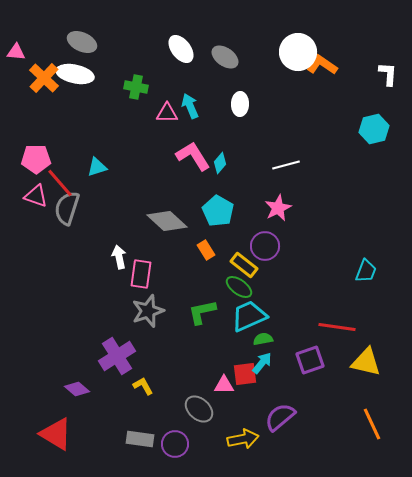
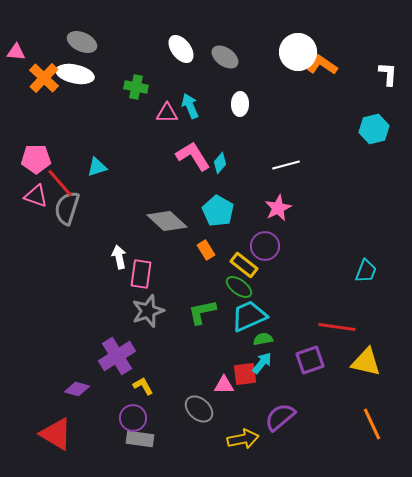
purple diamond at (77, 389): rotated 25 degrees counterclockwise
purple circle at (175, 444): moved 42 px left, 26 px up
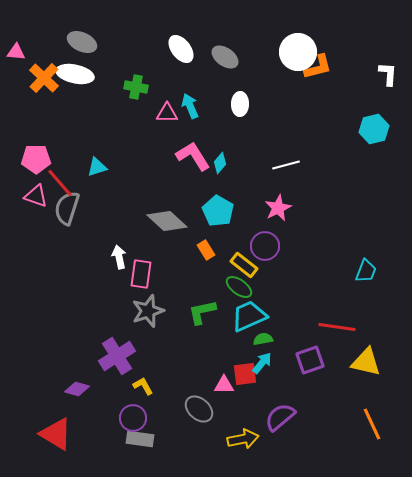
orange L-shape at (322, 65): moved 4 px left, 2 px down; rotated 132 degrees clockwise
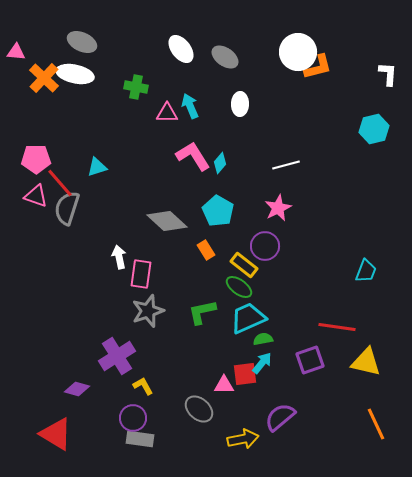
cyan trapezoid at (249, 316): moved 1 px left, 2 px down
orange line at (372, 424): moved 4 px right
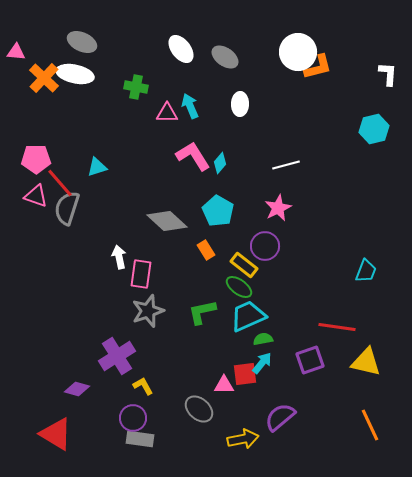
cyan trapezoid at (248, 318): moved 2 px up
orange line at (376, 424): moved 6 px left, 1 px down
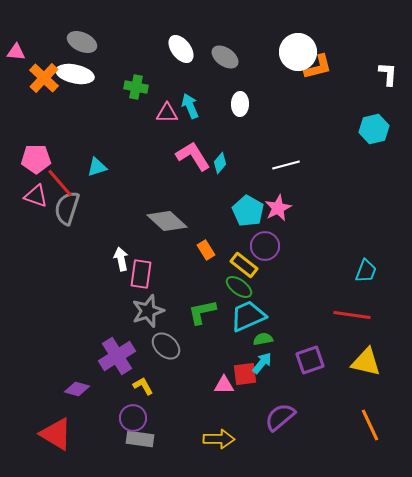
cyan pentagon at (218, 211): moved 30 px right
white arrow at (119, 257): moved 2 px right, 2 px down
red line at (337, 327): moved 15 px right, 12 px up
gray ellipse at (199, 409): moved 33 px left, 63 px up
yellow arrow at (243, 439): moved 24 px left; rotated 12 degrees clockwise
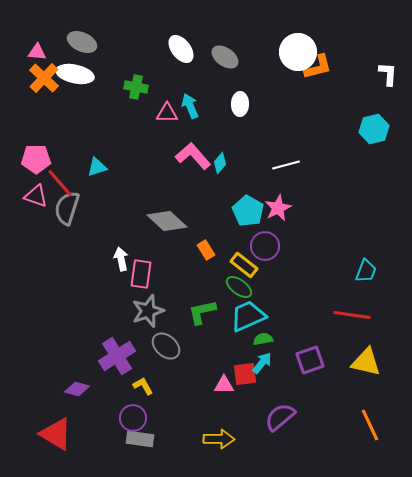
pink triangle at (16, 52): moved 21 px right
pink L-shape at (193, 156): rotated 9 degrees counterclockwise
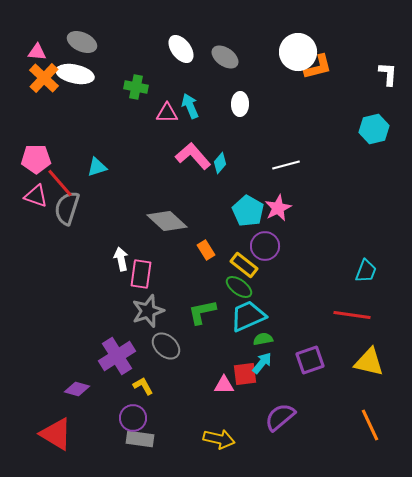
yellow triangle at (366, 362): moved 3 px right
yellow arrow at (219, 439): rotated 12 degrees clockwise
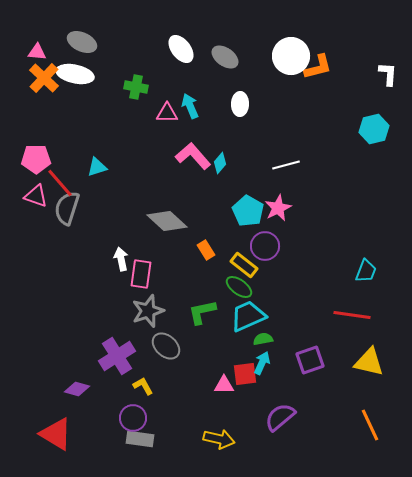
white circle at (298, 52): moved 7 px left, 4 px down
cyan arrow at (262, 363): rotated 15 degrees counterclockwise
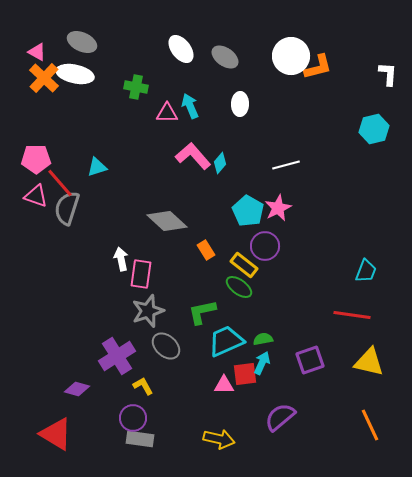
pink triangle at (37, 52): rotated 24 degrees clockwise
cyan trapezoid at (248, 316): moved 22 px left, 25 px down
